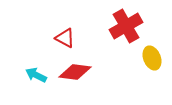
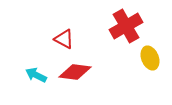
red triangle: moved 1 px left, 1 px down
yellow ellipse: moved 2 px left
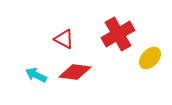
red cross: moved 8 px left, 8 px down
yellow ellipse: rotated 65 degrees clockwise
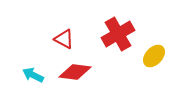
yellow ellipse: moved 4 px right, 2 px up
cyan arrow: moved 3 px left
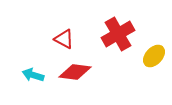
cyan arrow: rotated 10 degrees counterclockwise
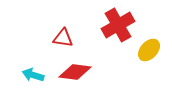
red cross: moved 9 px up
red triangle: moved 1 px left, 1 px up; rotated 20 degrees counterclockwise
yellow ellipse: moved 5 px left, 6 px up
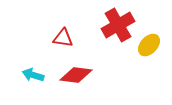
yellow ellipse: moved 5 px up
red diamond: moved 1 px right, 3 px down
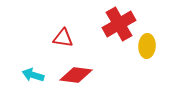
red cross: moved 1 px right, 1 px up
yellow ellipse: moved 2 px left, 1 px down; rotated 40 degrees counterclockwise
